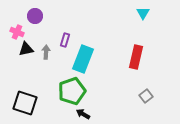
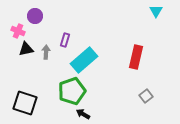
cyan triangle: moved 13 px right, 2 px up
pink cross: moved 1 px right, 1 px up
cyan rectangle: moved 1 px right, 1 px down; rotated 28 degrees clockwise
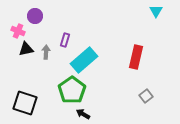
green pentagon: moved 1 px up; rotated 16 degrees counterclockwise
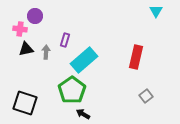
pink cross: moved 2 px right, 2 px up; rotated 16 degrees counterclockwise
